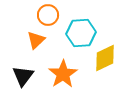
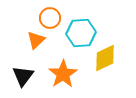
orange circle: moved 2 px right, 3 px down
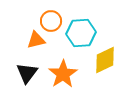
orange circle: moved 1 px right, 3 px down
orange triangle: rotated 30 degrees clockwise
yellow diamond: moved 2 px down
black triangle: moved 4 px right, 3 px up
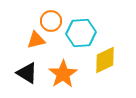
black triangle: rotated 35 degrees counterclockwise
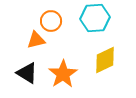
cyan hexagon: moved 14 px right, 15 px up
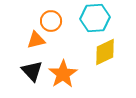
yellow diamond: moved 8 px up
black triangle: moved 5 px right, 2 px up; rotated 15 degrees clockwise
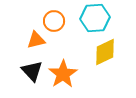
orange circle: moved 3 px right
